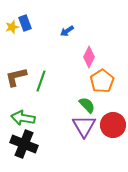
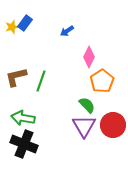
blue rectangle: rotated 56 degrees clockwise
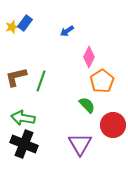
purple triangle: moved 4 px left, 18 px down
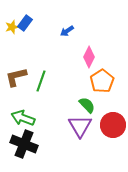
green arrow: rotated 10 degrees clockwise
purple triangle: moved 18 px up
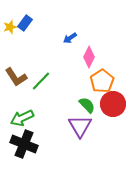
yellow star: moved 2 px left
blue arrow: moved 3 px right, 7 px down
brown L-shape: rotated 110 degrees counterclockwise
green line: rotated 25 degrees clockwise
green arrow: moved 1 px left; rotated 45 degrees counterclockwise
red circle: moved 21 px up
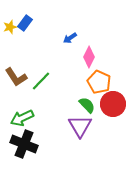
orange pentagon: moved 3 px left, 1 px down; rotated 15 degrees counterclockwise
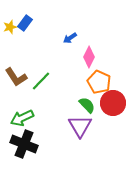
red circle: moved 1 px up
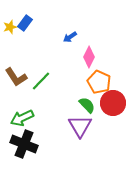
blue arrow: moved 1 px up
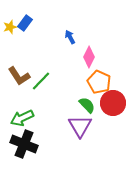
blue arrow: rotated 96 degrees clockwise
brown L-shape: moved 3 px right, 1 px up
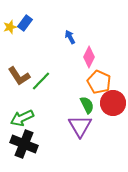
green semicircle: rotated 18 degrees clockwise
